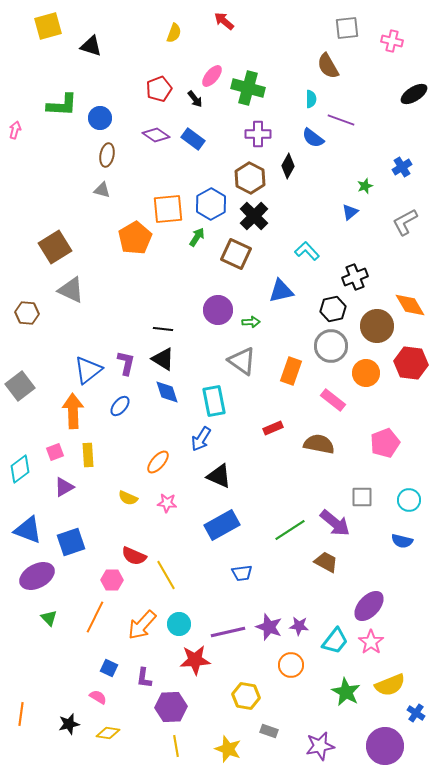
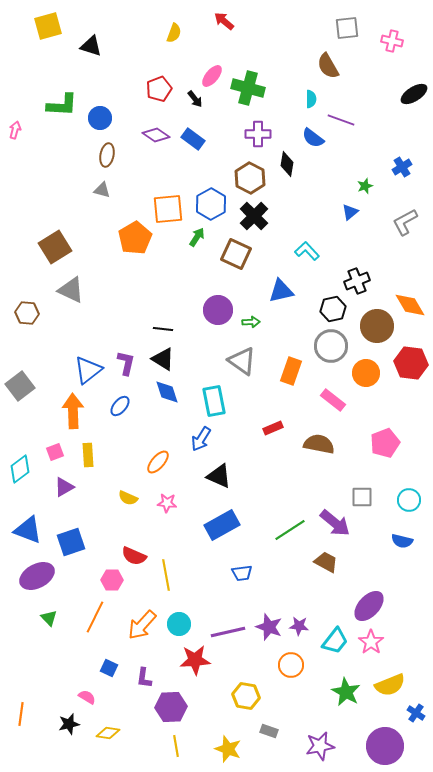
black diamond at (288, 166): moved 1 px left, 2 px up; rotated 20 degrees counterclockwise
black cross at (355, 277): moved 2 px right, 4 px down
yellow line at (166, 575): rotated 20 degrees clockwise
pink semicircle at (98, 697): moved 11 px left
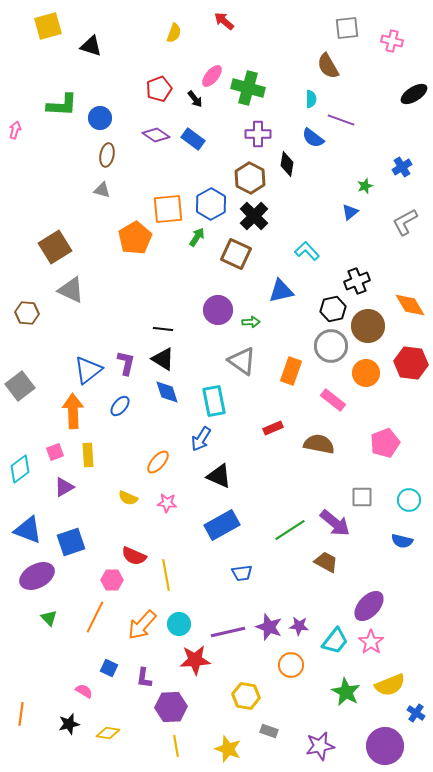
brown circle at (377, 326): moved 9 px left
pink semicircle at (87, 697): moved 3 px left, 6 px up
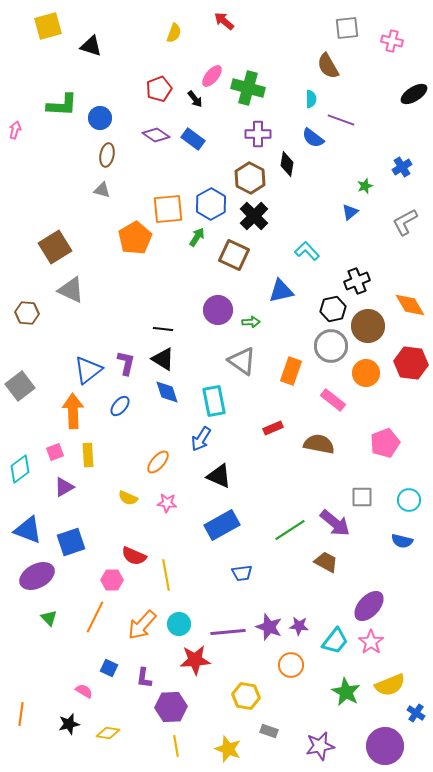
brown square at (236, 254): moved 2 px left, 1 px down
purple line at (228, 632): rotated 8 degrees clockwise
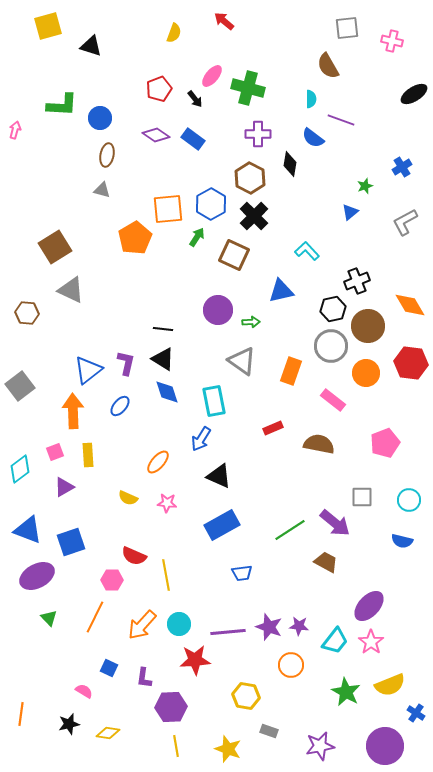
black diamond at (287, 164): moved 3 px right
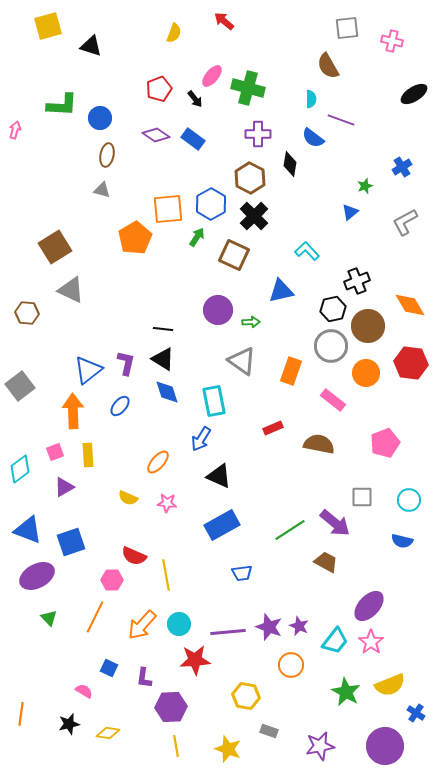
purple star at (299, 626): rotated 18 degrees clockwise
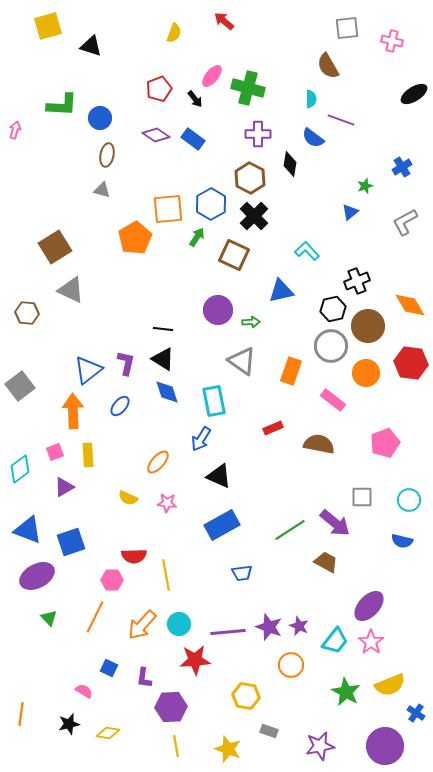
red semicircle at (134, 556): rotated 25 degrees counterclockwise
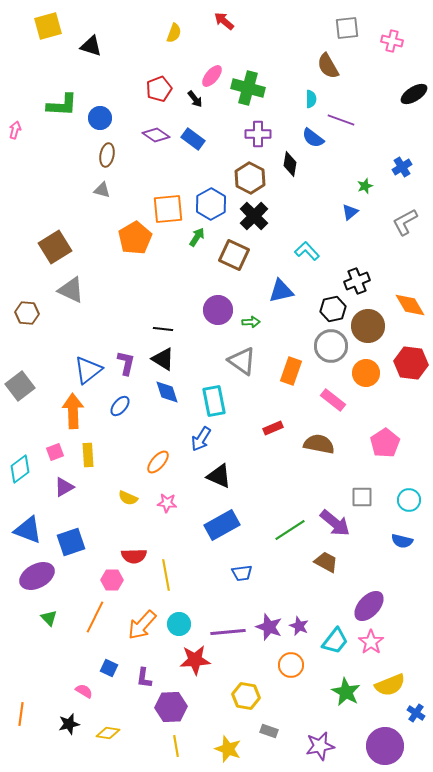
pink pentagon at (385, 443): rotated 12 degrees counterclockwise
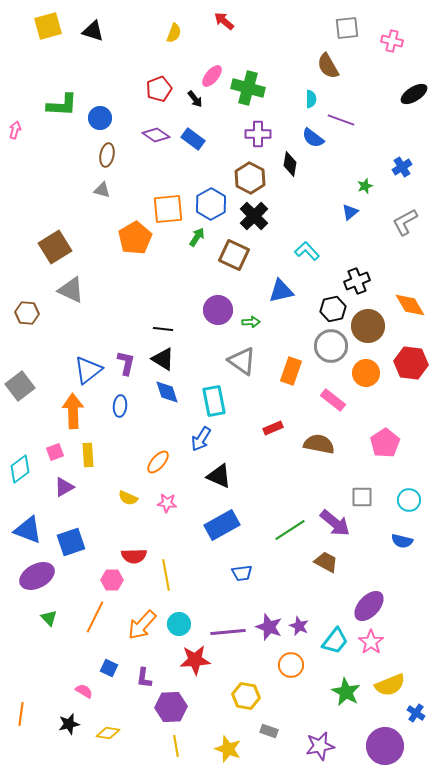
black triangle at (91, 46): moved 2 px right, 15 px up
blue ellipse at (120, 406): rotated 35 degrees counterclockwise
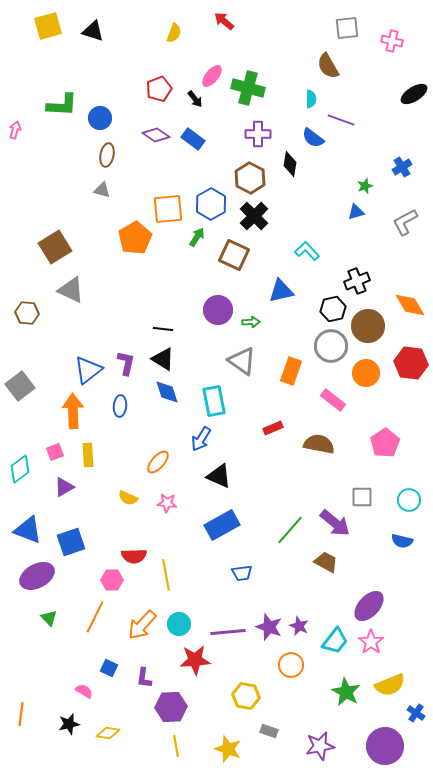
blue triangle at (350, 212): moved 6 px right; rotated 24 degrees clockwise
green line at (290, 530): rotated 16 degrees counterclockwise
